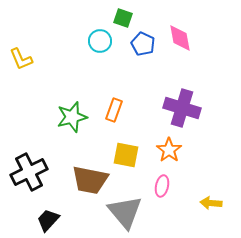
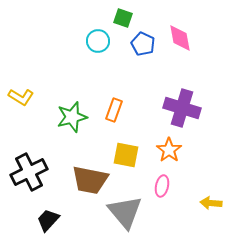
cyan circle: moved 2 px left
yellow L-shape: moved 38 px down; rotated 35 degrees counterclockwise
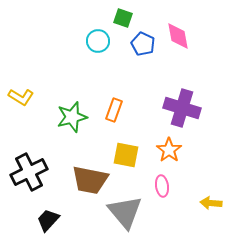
pink diamond: moved 2 px left, 2 px up
pink ellipse: rotated 20 degrees counterclockwise
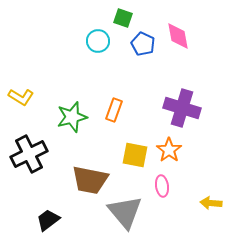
yellow square: moved 9 px right
black cross: moved 18 px up
black trapezoid: rotated 10 degrees clockwise
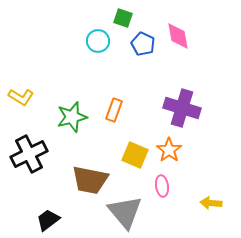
yellow square: rotated 12 degrees clockwise
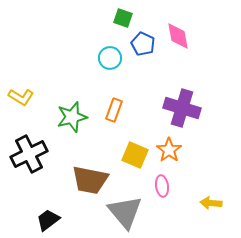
cyan circle: moved 12 px right, 17 px down
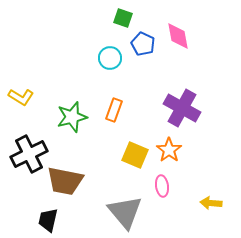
purple cross: rotated 12 degrees clockwise
brown trapezoid: moved 25 px left, 1 px down
black trapezoid: rotated 40 degrees counterclockwise
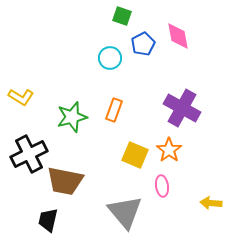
green square: moved 1 px left, 2 px up
blue pentagon: rotated 20 degrees clockwise
